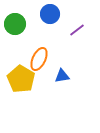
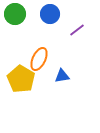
green circle: moved 10 px up
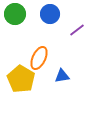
orange ellipse: moved 1 px up
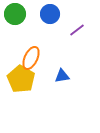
orange ellipse: moved 8 px left
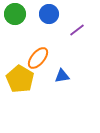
blue circle: moved 1 px left
orange ellipse: moved 7 px right; rotated 15 degrees clockwise
yellow pentagon: moved 1 px left
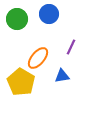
green circle: moved 2 px right, 5 px down
purple line: moved 6 px left, 17 px down; rotated 28 degrees counterclockwise
yellow pentagon: moved 1 px right, 3 px down
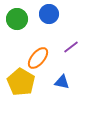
purple line: rotated 28 degrees clockwise
blue triangle: moved 6 px down; rotated 21 degrees clockwise
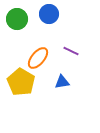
purple line: moved 4 px down; rotated 63 degrees clockwise
blue triangle: rotated 21 degrees counterclockwise
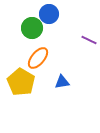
green circle: moved 15 px right, 9 px down
purple line: moved 18 px right, 11 px up
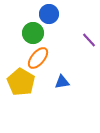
green circle: moved 1 px right, 5 px down
purple line: rotated 21 degrees clockwise
